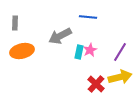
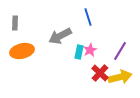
blue line: rotated 66 degrees clockwise
purple line: moved 1 px up
red cross: moved 4 px right, 11 px up
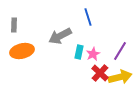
gray rectangle: moved 1 px left, 2 px down
pink star: moved 3 px right, 4 px down
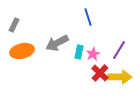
gray rectangle: rotated 24 degrees clockwise
gray arrow: moved 3 px left, 7 px down
purple line: moved 1 px left, 1 px up
yellow arrow: rotated 15 degrees clockwise
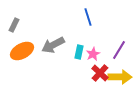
gray arrow: moved 4 px left, 2 px down
orange ellipse: rotated 15 degrees counterclockwise
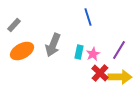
gray rectangle: rotated 16 degrees clockwise
gray arrow: rotated 40 degrees counterclockwise
